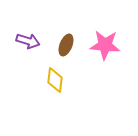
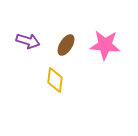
brown ellipse: rotated 10 degrees clockwise
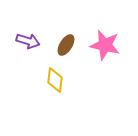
pink star: rotated 8 degrees clockwise
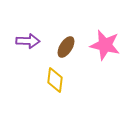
purple arrow: rotated 15 degrees counterclockwise
brown ellipse: moved 2 px down
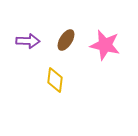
brown ellipse: moved 7 px up
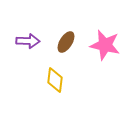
brown ellipse: moved 2 px down
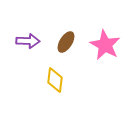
pink star: rotated 16 degrees clockwise
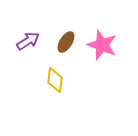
purple arrow: rotated 35 degrees counterclockwise
pink star: moved 3 px left; rotated 8 degrees counterclockwise
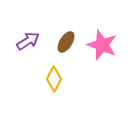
yellow diamond: moved 1 px left, 1 px up; rotated 20 degrees clockwise
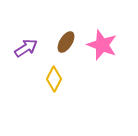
purple arrow: moved 2 px left, 7 px down
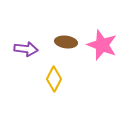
brown ellipse: rotated 65 degrees clockwise
purple arrow: moved 1 px down; rotated 40 degrees clockwise
